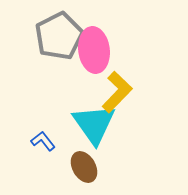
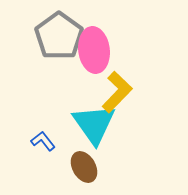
gray pentagon: rotated 9 degrees counterclockwise
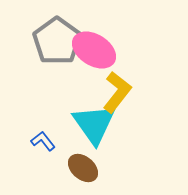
gray pentagon: moved 2 px left, 5 px down
pink ellipse: rotated 51 degrees counterclockwise
yellow L-shape: rotated 6 degrees counterclockwise
brown ellipse: moved 1 px left, 1 px down; rotated 20 degrees counterclockwise
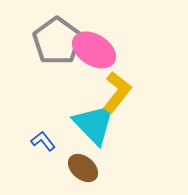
cyan triangle: rotated 9 degrees counterclockwise
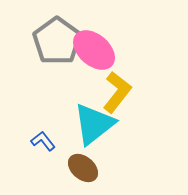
pink ellipse: rotated 9 degrees clockwise
cyan triangle: rotated 36 degrees clockwise
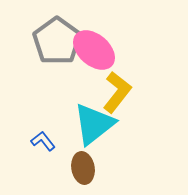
brown ellipse: rotated 40 degrees clockwise
